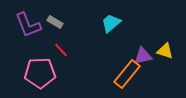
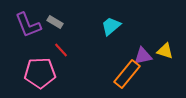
cyan trapezoid: moved 3 px down
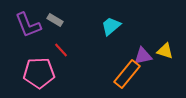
gray rectangle: moved 2 px up
pink pentagon: moved 1 px left
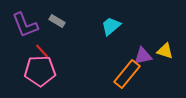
gray rectangle: moved 2 px right, 1 px down
purple L-shape: moved 3 px left
red line: moved 19 px left, 1 px down
pink pentagon: moved 1 px right, 2 px up
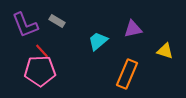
cyan trapezoid: moved 13 px left, 15 px down
purple triangle: moved 10 px left, 27 px up
orange rectangle: rotated 16 degrees counterclockwise
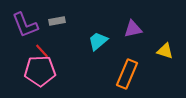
gray rectangle: rotated 42 degrees counterclockwise
